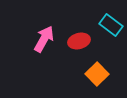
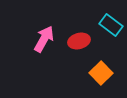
orange square: moved 4 px right, 1 px up
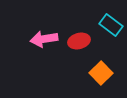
pink arrow: rotated 128 degrees counterclockwise
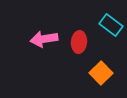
red ellipse: moved 1 px down; rotated 70 degrees counterclockwise
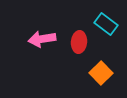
cyan rectangle: moved 5 px left, 1 px up
pink arrow: moved 2 px left
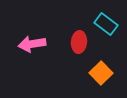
pink arrow: moved 10 px left, 5 px down
